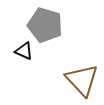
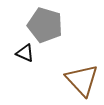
black triangle: moved 1 px right, 2 px down
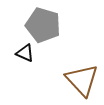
gray pentagon: moved 2 px left
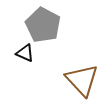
gray pentagon: rotated 12 degrees clockwise
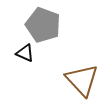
gray pentagon: rotated 8 degrees counterclockwise
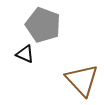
black triangle: moved 1 px down
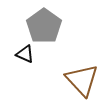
gray pentagon: moved 1 px right, 1 px down; rotated 16 degrees clockwise
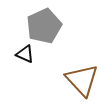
gray pentagon: rotated 12 degrees clockwise
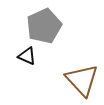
black triangle: moved 2 px right, 2 px down
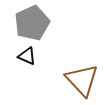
gray pentagon: moved 12 px left, 3 px up
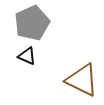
brown triangle: rotated 21 degrees counterclockwise
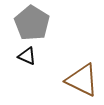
gray pentagon: rotated 16 degrees counterclockwise
